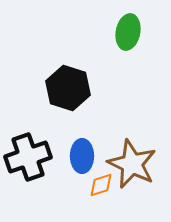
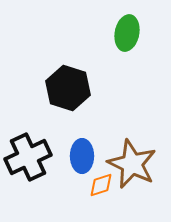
green ellipse: moved 1 px left, 1 px down
black cross: rotated 6 degrees counterclockwise
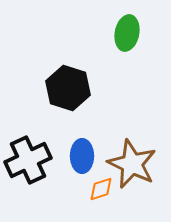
black cross: moved 3 px down
orange diamond: moved 4 px down
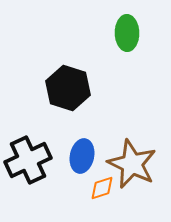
green ellipse: rotated 12 degrees counterclockwise
blue ellipse: rotated 12 degrees clockwise
orange diamond: moved 1 px right, 1 px up
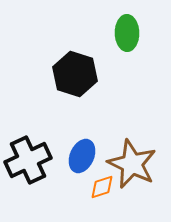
black hexagon: moved 7 px right, 14 px up
blue ellipse: rotated 12 degrees clockwise
orange diamond: moved 1 px up
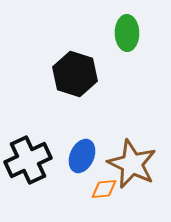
orange diamond: moved 2 px right, 2 px down; rotated 12 degrees clockwise
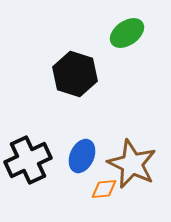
green ellipse: rotated 56 degrees clockwise
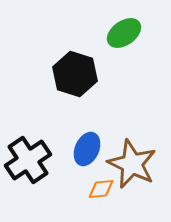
green ellipse: moved 3 px left
blue ellipse: moved 5 px right, 7 px up
black cross: rotated 9 degrees counterclockwise
orange diamond: moved 3 px left
